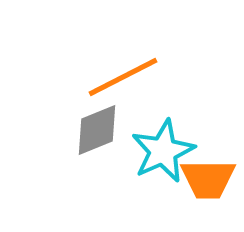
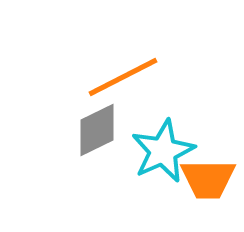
gray diamond: rotated 4 degrees counterclockwise
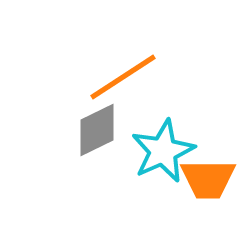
orange line: rotated 6 degrees counterclockwise
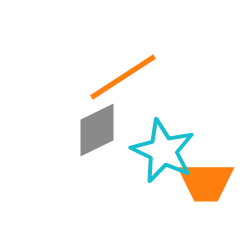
cyan star: rotated 22 degrees counterclockwise
orange trapezoid: moved 2 px left, 3 px down
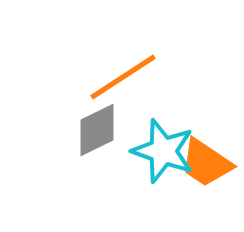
cyan star: rotated 6 degrees counterclockwise
orange trapezoid: moved 19 px up; rotated 34 degrees clockwise
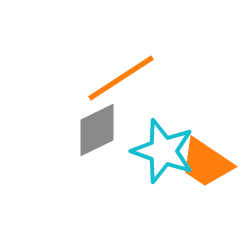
orange line: moved 2 px left, 1 px down
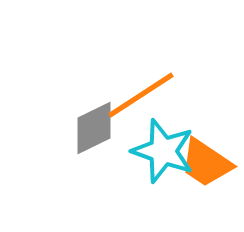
orange line: moved 20 px right, 17 px down
gray diamond: moved 3 px left, 2 px up
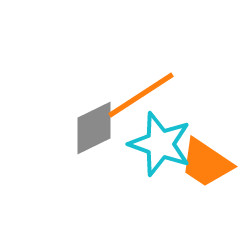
cyan star: moved 3 px left, 7 px up
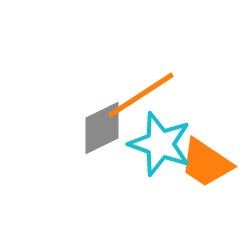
gray diamond: moved 8 px right
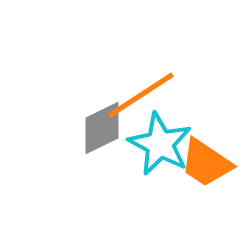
cyan star: rotated 8 degrees clockwise
